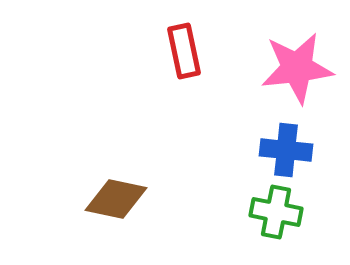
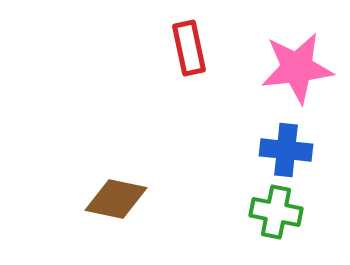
red rectangle: moved 5 px right, 3 px up
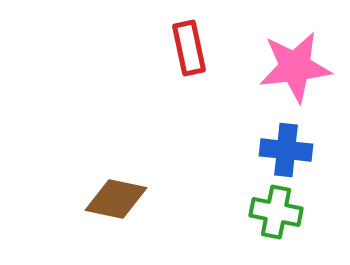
pink star: moved 2 px left, 1 px up
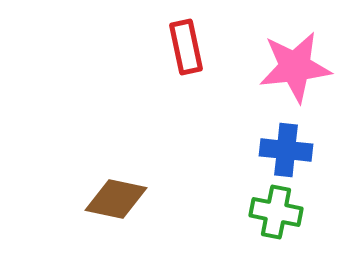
red rectangle: moved 3 px left, 1 px up
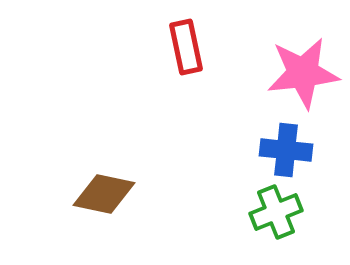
pink star: moved 8 px right, 6 px down
brown diamond: moved 12 px left, 5 px up
green cross: rotated 33 degrees counterclockwise
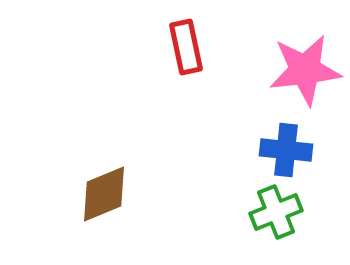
pink star: moved 2 px right, 3 px up
brown diamond: rotated 34 degrees counterclockwise
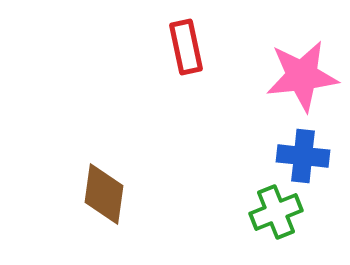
pink star: moved 3 px left, 6 px down
blue cross: moved 17 px right, 6 px down
brown diamond: rotated 60 degrees counterclockwise
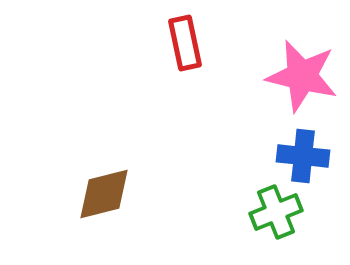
red rectangle: moved 1 px left, 4 px up
pink star: rotated 20 degrees clockwise
brown diamond: rotated 68 degrees clockwise
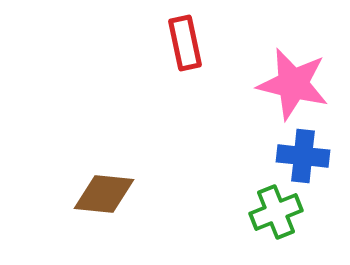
pink star: moved 9 px left, 8 px down
brown diamond: rotated 20 degrees clockwise
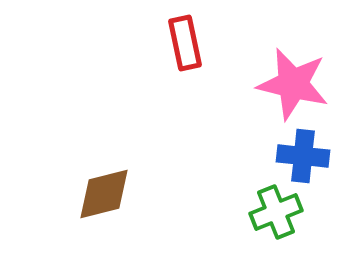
brown diamond: rotated 20 degrees counterclockwise
